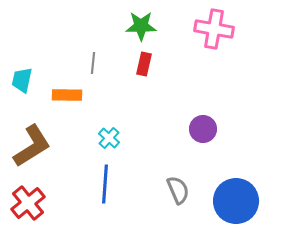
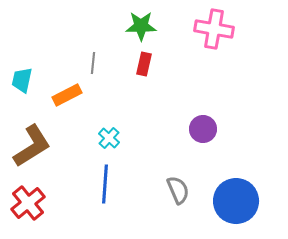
orange rectangle: rotated 28 degrees counterclockwise
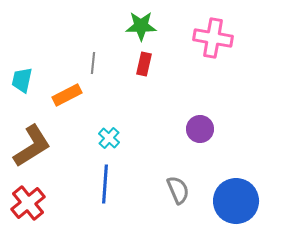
pink cross: moved 1 px left, 9 px down
purple circle: moved 3 px left
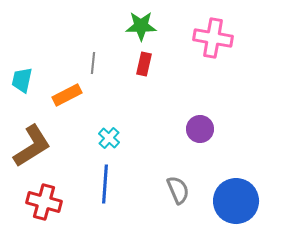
red cross: moved 16 px right, 1 px up; rotated 36 degrees counterclockwise
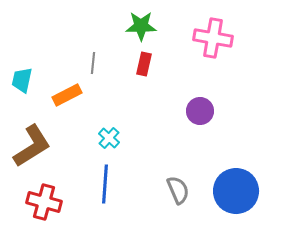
purple circle: moved 18 px up
blue circle: moved 10 px up
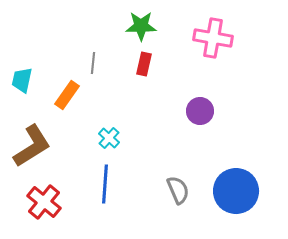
orange rectangle: rotated 28 degrees counterclockwise
red cross: rotated 24 degrees clockwise
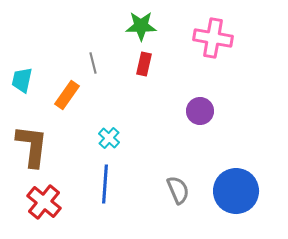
gray line: rotated 20 degrees counterclockwise
brown L-shape: rotated 51 degrees counterclockwise
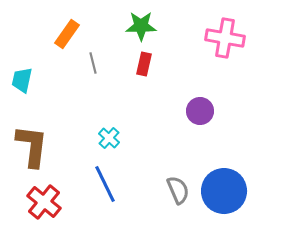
pink cross: moved 12 px right
orange rectangle: moved 61 px up
blue line: rotated 30 degrees counterclockwise
blue circle: moved 12 px left
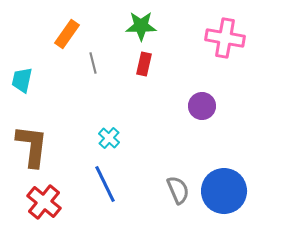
purple circle: moved 2 px right, 5 px up
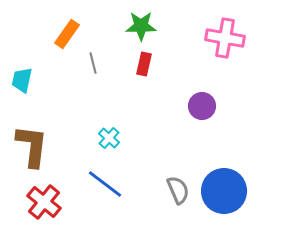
blue line: rotated 27 degrees counterclockwise
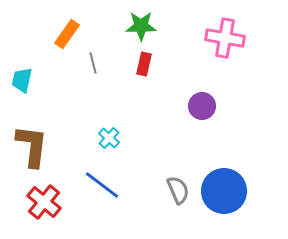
blue line: moved 3 px left, 1 px down
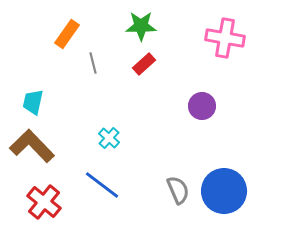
red rectangle: rotated 35 degrees clockwise
cyan trapezoid: moved 11 px right, 22 px down
brown L-shape: rotated 51 degrees counterclockwise
